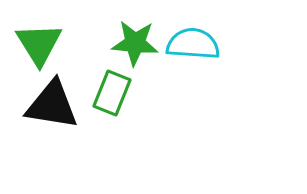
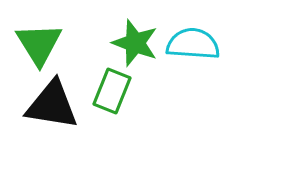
green star: rotated 15 degrees clockwise
green rectangle: moved 2 px up
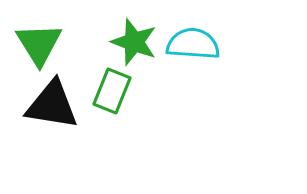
green star: moved 1 px left, 1 px up
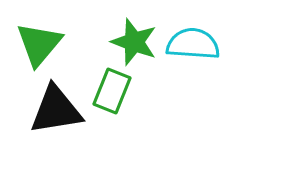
green triangle: rotated 12 degrees clockwise
black triangle: moved 4 px right, 5 px down; rotated 18 degrees counterclockwise
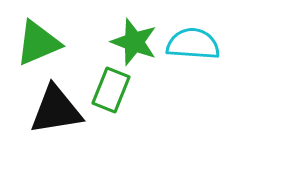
green triangle: moved 1 px left, 1 px up; rotated 27 degrees clockwise
green rectangle: moved 1 px left, 1 px up
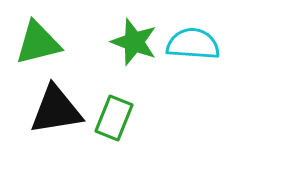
green triangle: rotated 9 degrees clockwise
green rectangle: moved 3 px right, 28 px down
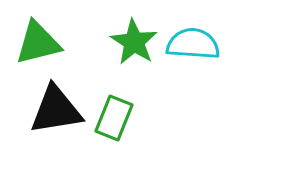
green star: rotated 12 degrees clockwise
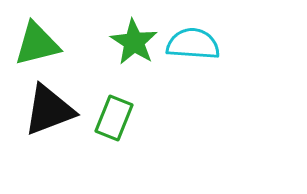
green triangle: moved 1 px left, 1 px down
black triangle: moved 7 px left; rotated 12 degrees counterclockwise
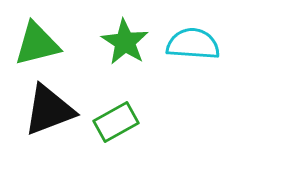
green star: moved 9 px left
green rectangle: moved 2 px right, 4 px down; rotated 39 degrees clockwise
